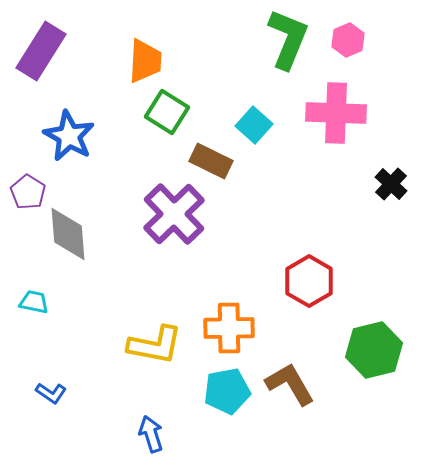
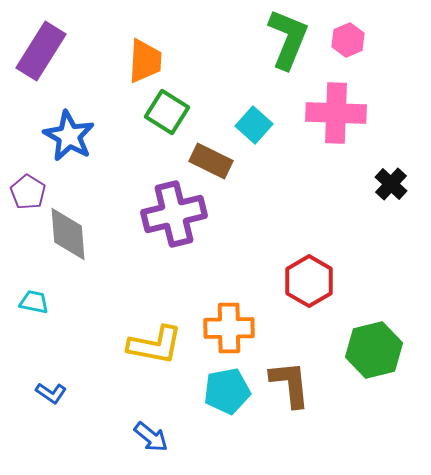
purple cross: rotated 30 degrees clockwise
brown L-shape: rotated 24 degrees clockwise
blue arrow: moved 3 px down; rotated 147 degrees clockwise
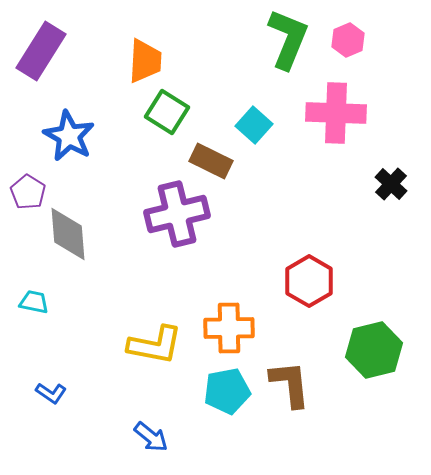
purple cross: moved 3 px right
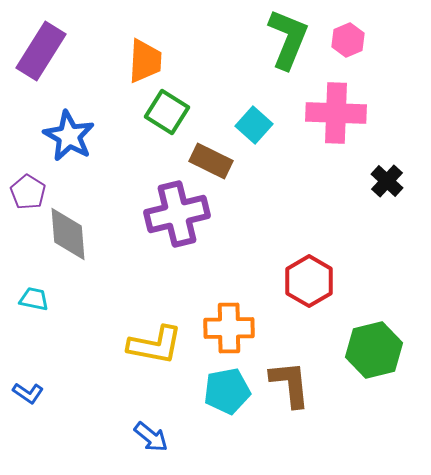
black cross: moved 4 px left, 3 px up
cyan trapezoid: moved 3 px up
blue L-shape: moved 23 px left
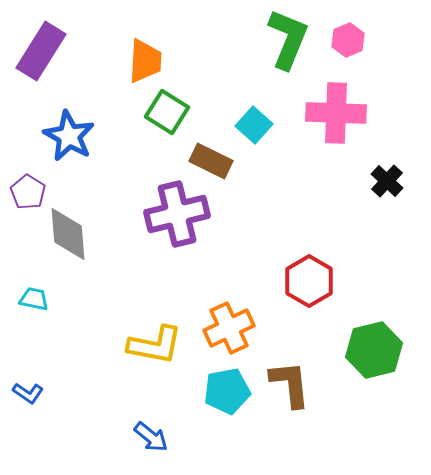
orange cross: rotated 24 degrees counterclockwise
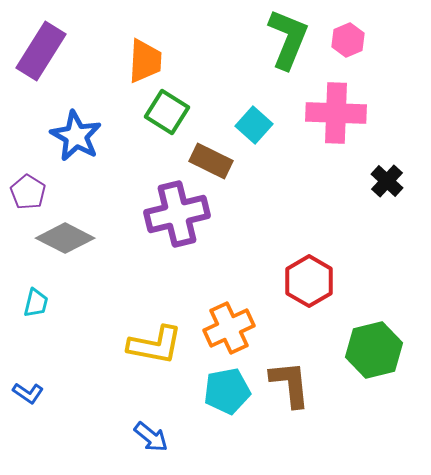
blue star: moved 7 px right
gray diamond: moved 3 px left, 4 px down; rotated 58 degrees counterclockwise
cyan trapezoid: moved 2 px right, 4 px down; rotated 92 degrees clockwise
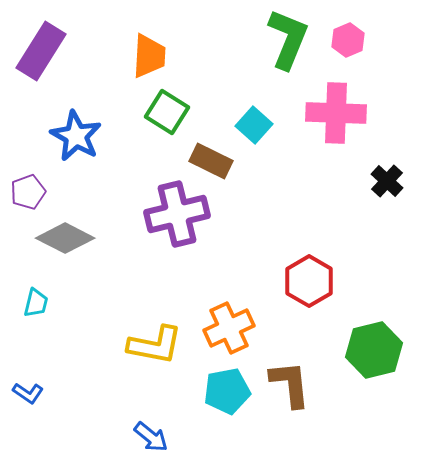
orange trapezoid: moved 4 px right, 5 px up
purple pentagon: rotated 20 degrees clockwise
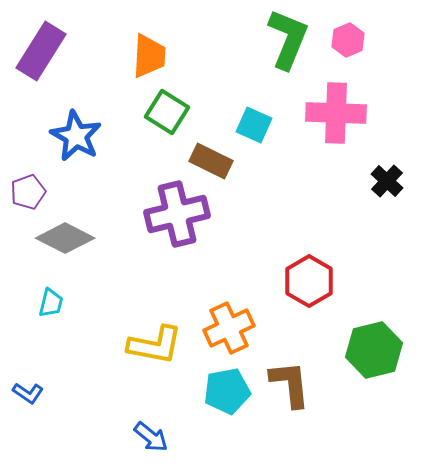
cyan square: rotated 18 degrees counterclockwise
cyan trapezoid: moved 15 px right
